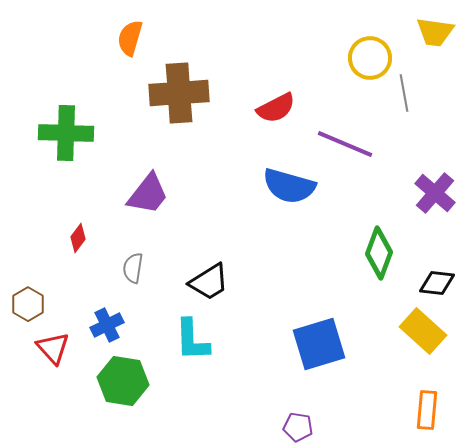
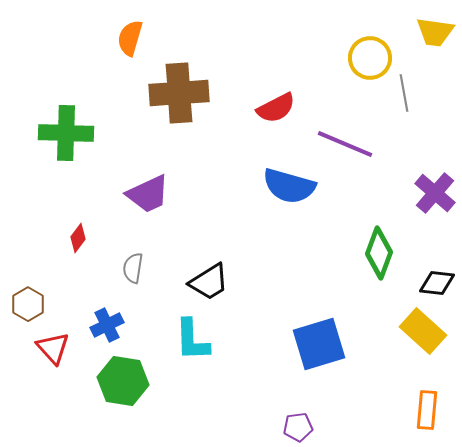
purple trapezoid: rotated 27 degrees clockwise
purple pentagon: rotated 16 degrees counterclockwise
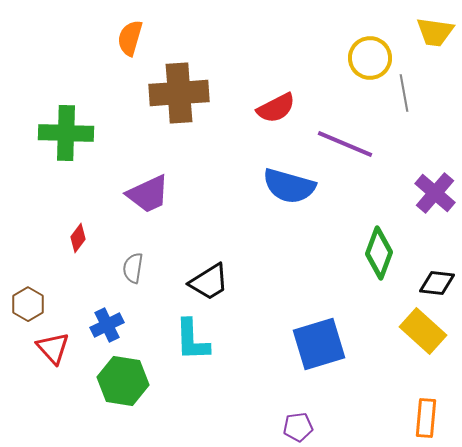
orange rectangle: moved 1 px left, 8 px down
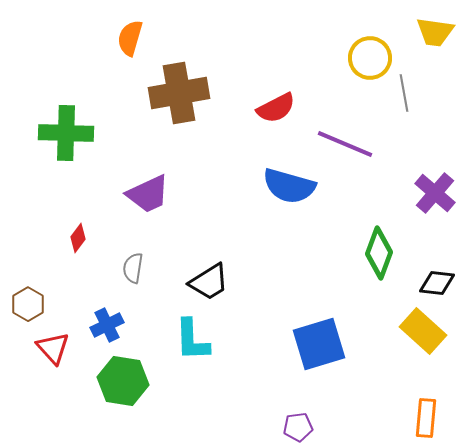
brown cross: rotated 6 degrees counterclockwise
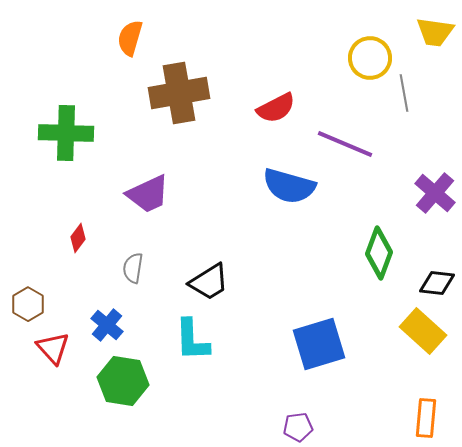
blue cross: rotated 24 degrees counterclockwise
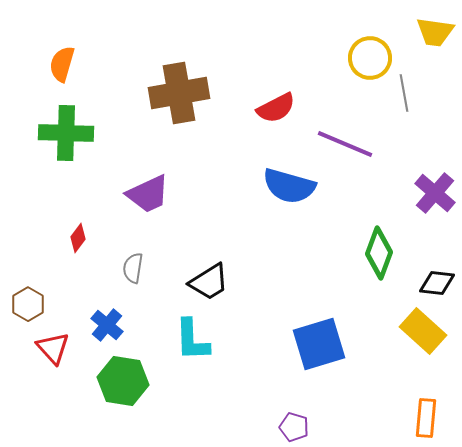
orange semicircle: moved 68 px left, 26 px down
purple pentagon: moved 4 px left; rotated 24 degrees clockwise
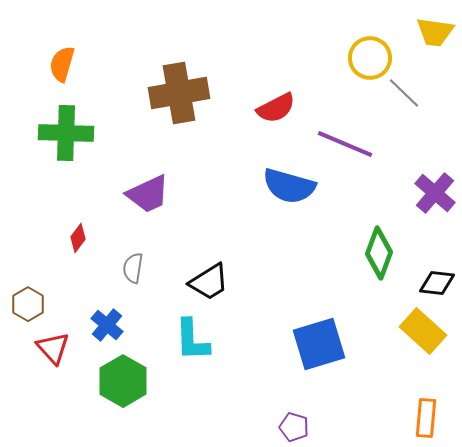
gray line: rotated 36 degrees counterclockwise
green hexagon: rotated 21 degrees clockwise
